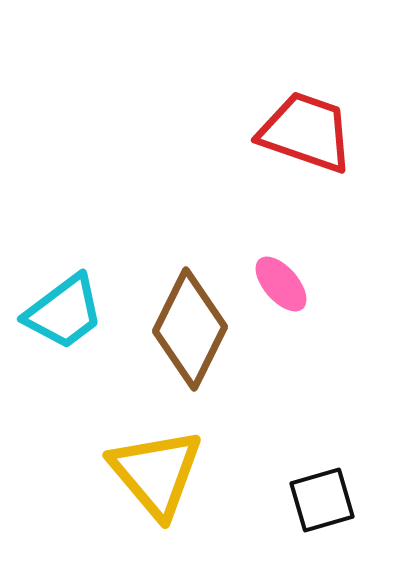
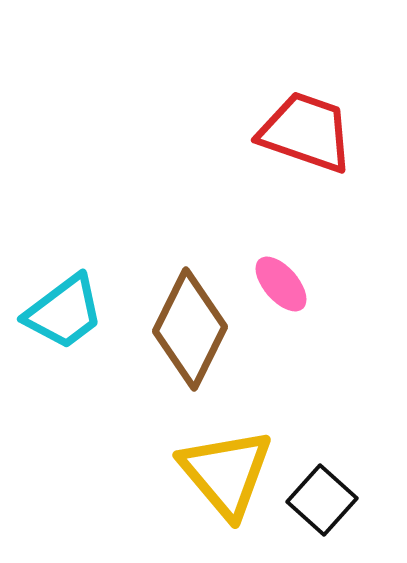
yellow triangle: moved 70 px right
black square: rotated 32 degrees counterclockwise
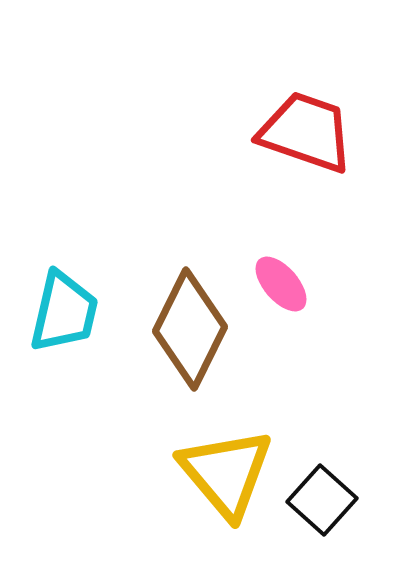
cyan trapezoid: rotated 40 degrees counterclockwise
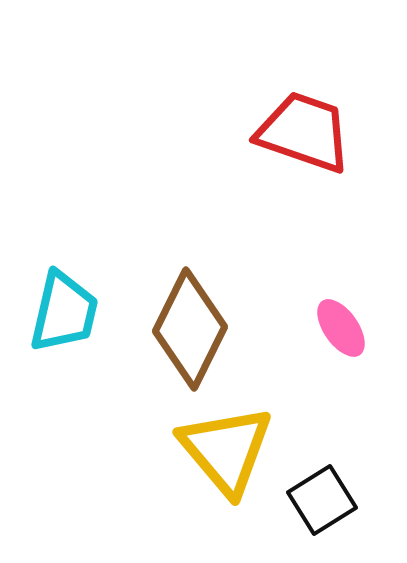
red trapezoid: moved 2 px left
pink ellipse: moved 60 px right, 44 px down; rotated 6 degrees clockwise
yellow triangle: moved 23 px up
black square: rotated 16 degrees clockwise
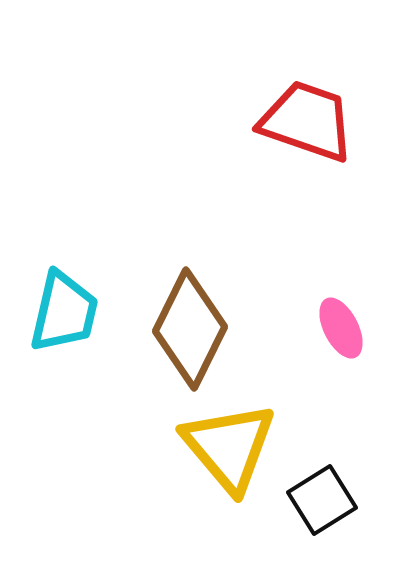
red trapezoid: moved 3 px right, 11 px up
pink ellipse: rotated 8 degrees clockwise
yellow triangle: moved 3 px right, 3 px up
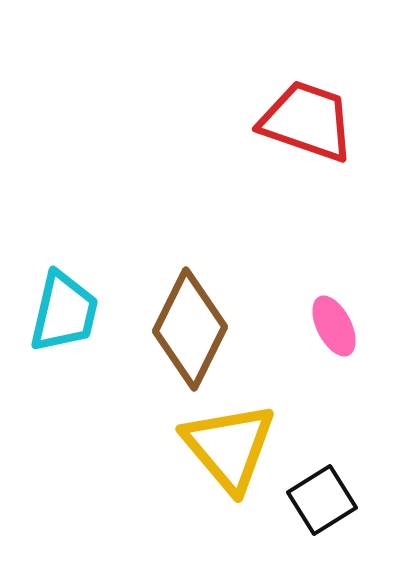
pink ellipse: moved 7 px left, 2 px up
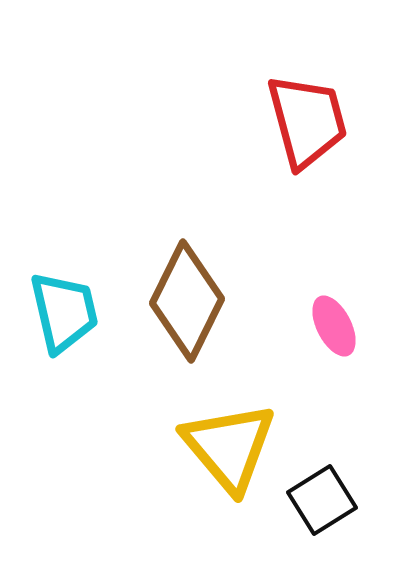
red trapezoid: rotated 56 degrees clockwise
cyan trapezoid: rotated 26 degrees counterclockwise
brown diamond: moved 3 px left, 28 px up
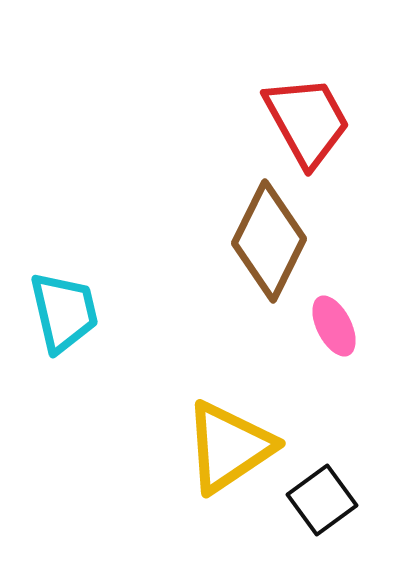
red trapezoid: rotated 14 degrees counterclockwise
brown diamond: moved 82 px right, 60 px up
yellow triangle: rotated 36 degrees clockwise
black square: rotated 4 degrees counterclockwise
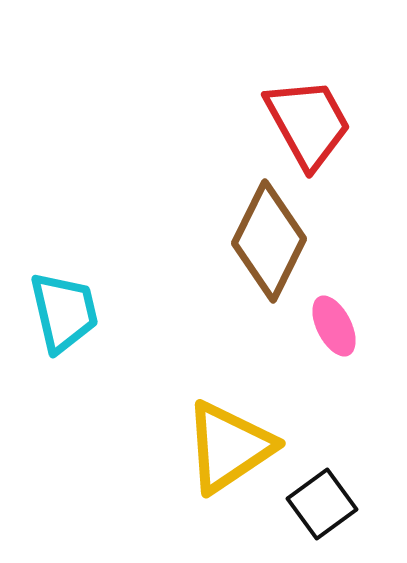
red trapezoid: moved 1 px right, 2 px down
black square: moved 4 px down
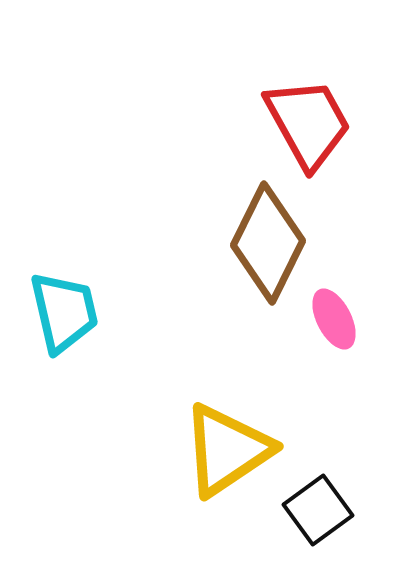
brown diamond: moved 1 px left, 2 px down
pink ellipse: moved 7 px up
yellow triangle: moved 2 px left, 3 px down
black square: moved 4 px left, 6 px down
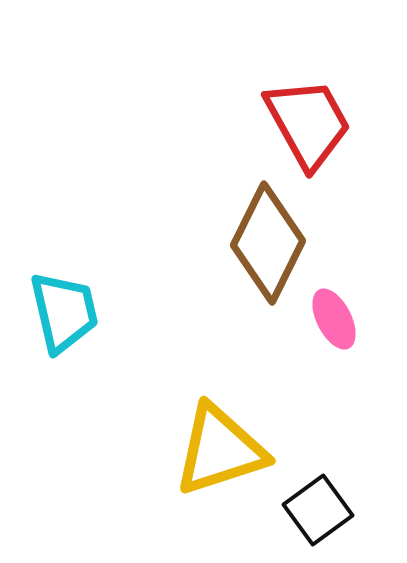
yellow triangle: moved 7 px left; rotated 16 degrees clockwise
